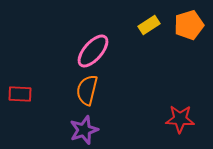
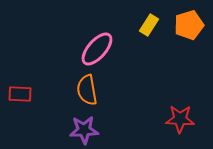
yellow rectangle: rotated 25 degrees counterclockwise
pink ellipse: moved 4 px right, 2 px up
orange semicircle: rotated 24 degrees counterclockwise
purple star: rotated 16 degrees clockwise
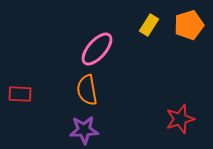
red star: rotated 20 degrees counterclockwise
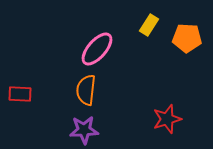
orange pentagon: moved 2 px left, 13 px down; rotated 20 degrees clockwise
orange semicircle: moved 1 px left; rotated 16 degrees clockwise
red star: moved 13 px left
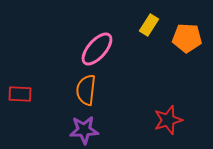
red star: moved 1 px right, 1 px down
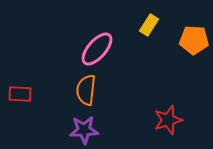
orange pentagon: moved 7 px right, 2 px down
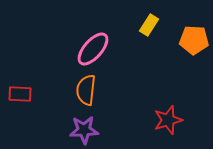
pink ellipse: moved 4 px left
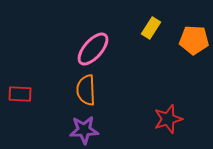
yellow rectangle: moved 2 px right, 3 px down
orange semicircle: rotated 8 degrees counterclockwise
red star: moved 1 px up
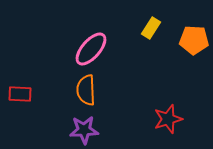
pink ellipse: moved 2 px left
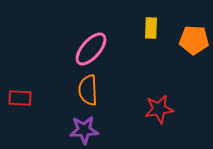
yellow rectangle: rotated 30 degrees counterclockwise
orange semicircle: moved 2 px right
red rectangle: moved 4 px down
red star: moved 9 px left, 10 px up; rotated 8 degrees clockwise
